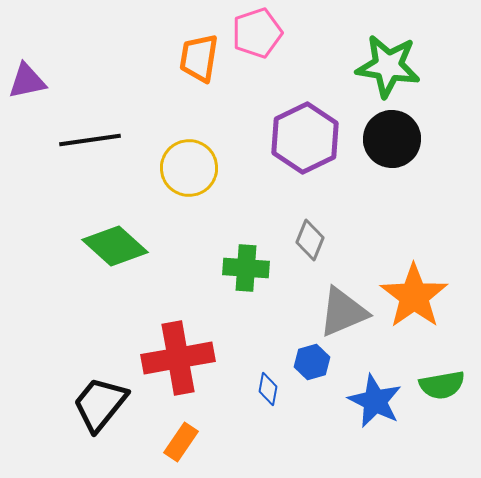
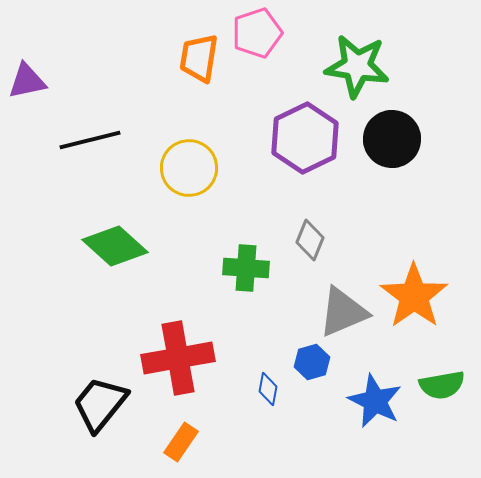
green star: moved 31 px left
black line: rotated 6 degrees counterclockwise
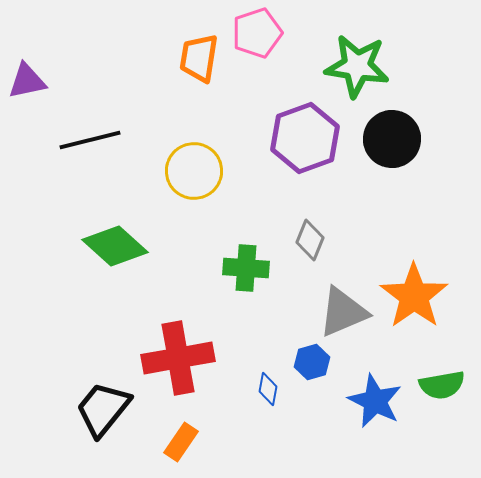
purple hexagon: rotated 6 degrees clockwise
yellow circle: moved 5 px right, 3 px down
black trapezoid: moved 3 px right, 5 px down
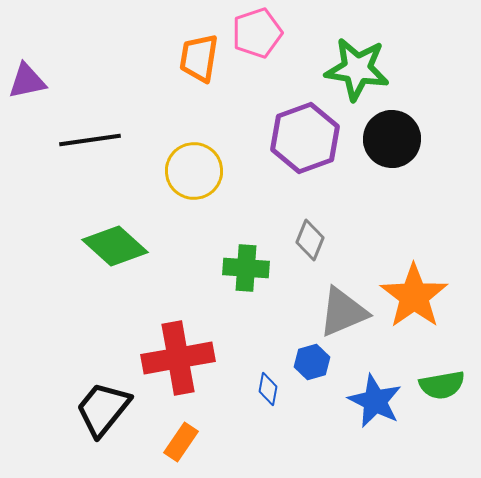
green star: moved 3 px down
black line: rotated 6 degrees clockwise
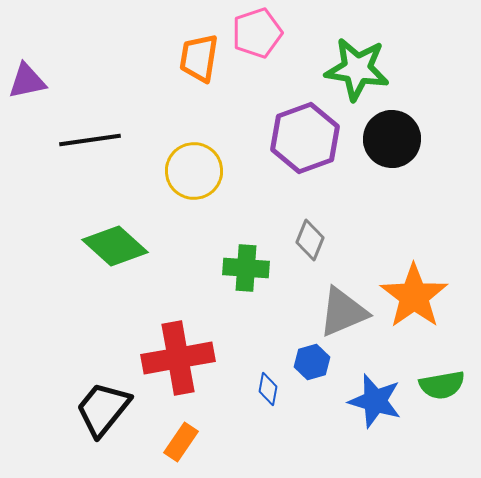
blue star: rotated 10 degrees counterclockwise
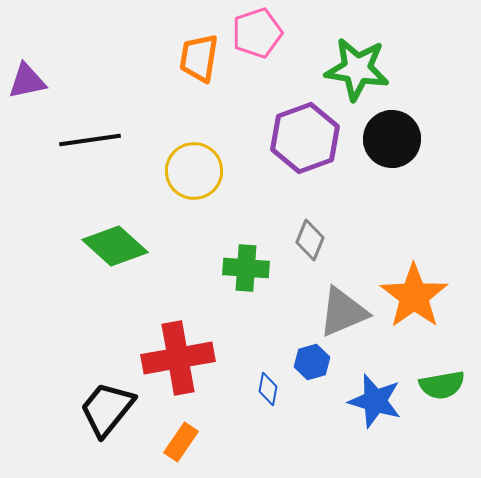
black trapezoid: moved 4 px right
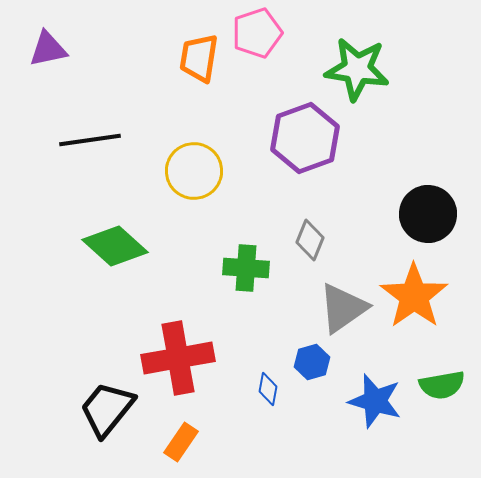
purple triangle: moved 21 px right, 32 px up
black circle: moved 36 px right, 75 px down
gray triangle: moved 4 px up; rotated 12 degrees counterclockwise
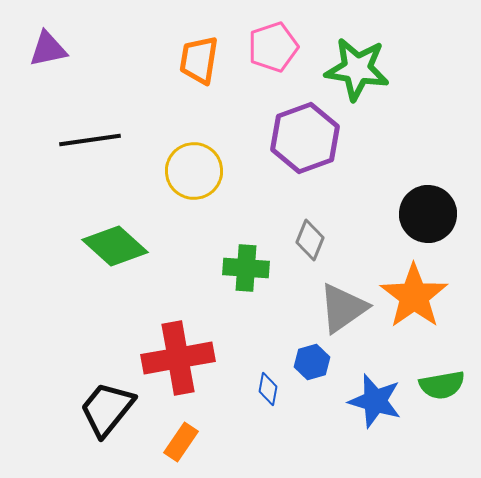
pink pentagon: moved 16 px right, 14 px down
orange trapezoid: moved 2 px down
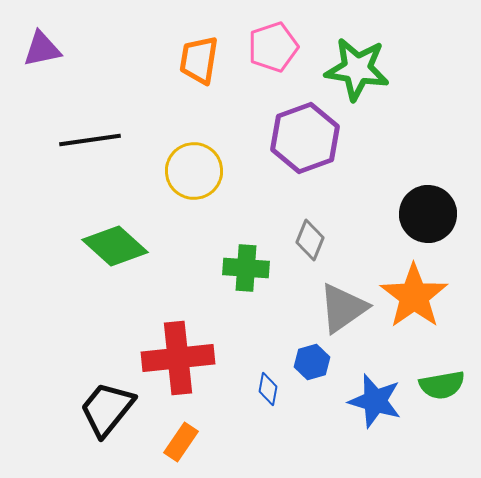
purple triangle: moved 6 px left
red cross: rotated 4 degrees clockwise
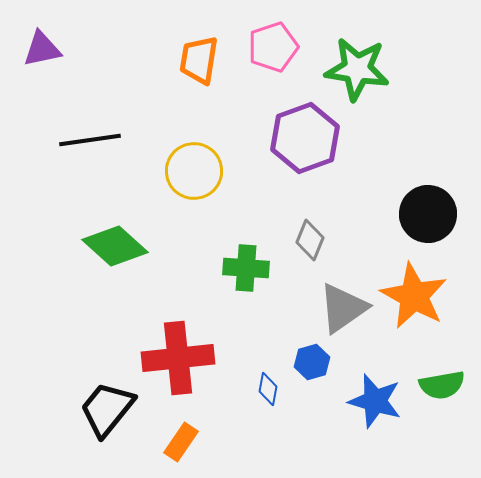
orange star: rotated 8 degrees counterclockwise
